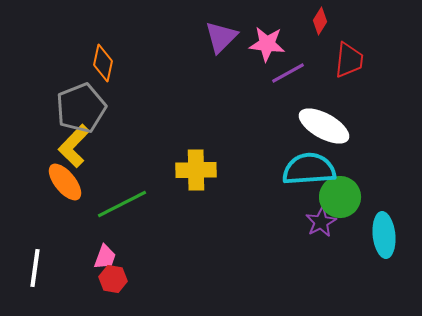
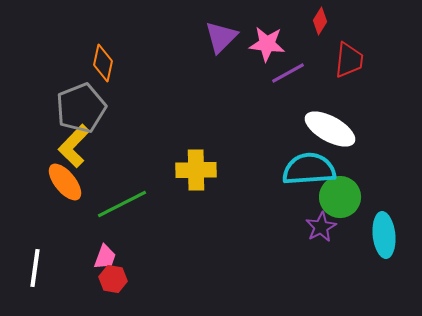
white ellipse: moved 6 px right, 3 px down
purple star: moved 5 px down
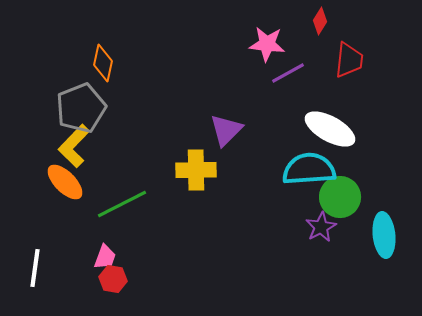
purple triangle: moved 5 px right, 93 px down
orange ellipse: rotated 6 degrees counterclockwise
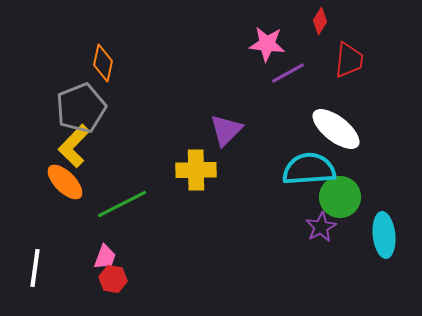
white ellipse: moved 6 px right; rotated 9 degrees clockwise
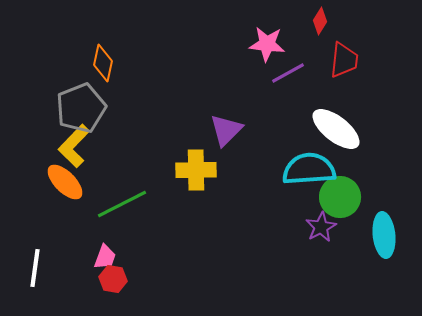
red trapezoid: moved 5 px left
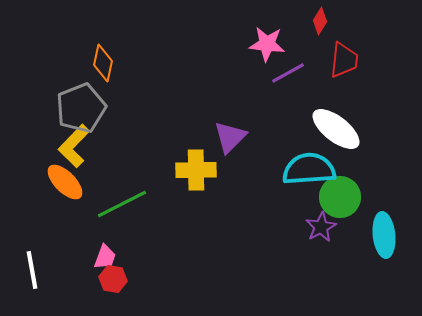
purple triangle: moved 4 px right, 7 px down
white line: moved 3 px left, 2 px down; rotated 18 degrees counterclockwise
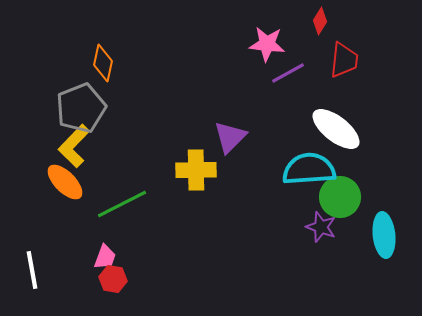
purple star: rotated 24 degrees counterclockwise
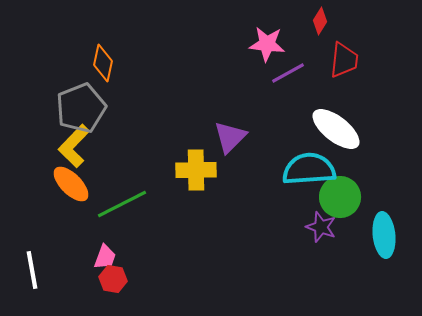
orange ellipse: moved 6 px right, 2 px down
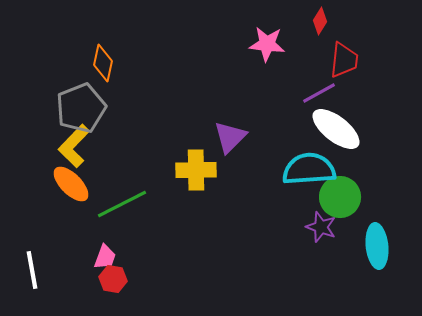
purple line: moved 31 px right, 20 px down
cyan ellipse: moved 7 px left, 11 px down
